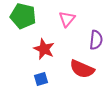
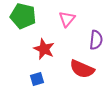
blue square: moved 4 px left
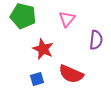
red star: moved 1 px left
red semicircle: moved 11 px left, 5 px down
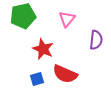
green pentagon: rotated 25 degrees counterclockwise
red semicircle: moved 6 px left
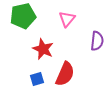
purple semicircle: moved 1 px right, 1 px down
red semicircle: rotated 90 degrees counterclockwise
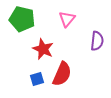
green pentagon: moved 1 px left, 3 px down; rotated 25 degrees clockwise
red semicircle: moved 3 px left
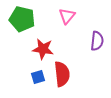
pink triangle: moved 3 px up
red star: rotated 15 degrees counterclockwise
red semicircle: rotated 30 degrees counterclockwise
blue square: moved 1 px right, 2 px up
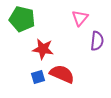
pink triangle: moved 13 px right, 2 px down
red semicircle: rotated 60 degrees counterclockwise
